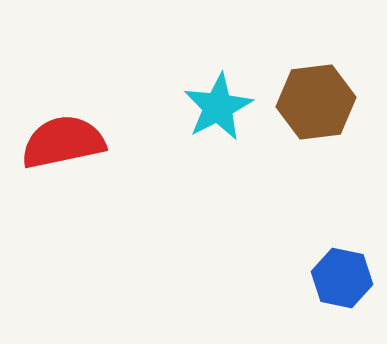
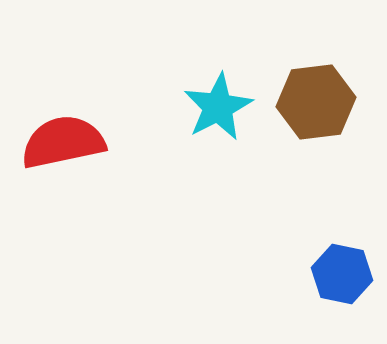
blue hexagon: moved 4 px up
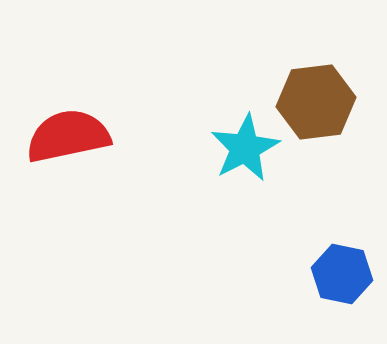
cyan star: moved 27 px right, 41 px down
red semicircle: moved 5 px right, 6 px up
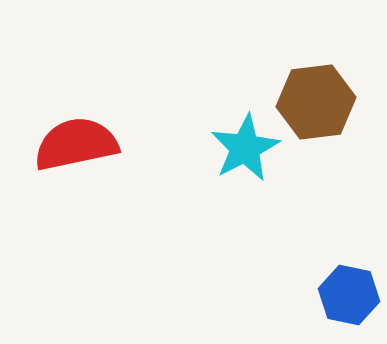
red semicircle: moved 8 px right, 8 px down
blue hexagon: moved 7 px right, 21 px down
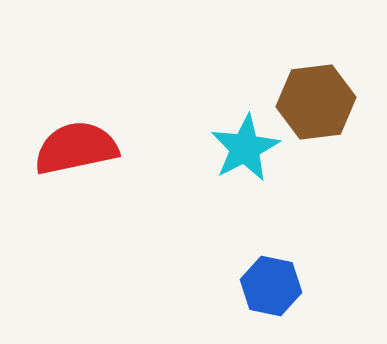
red semicircle: moved 4 px down
blue hexagon: moved 78 px left, 9 px up
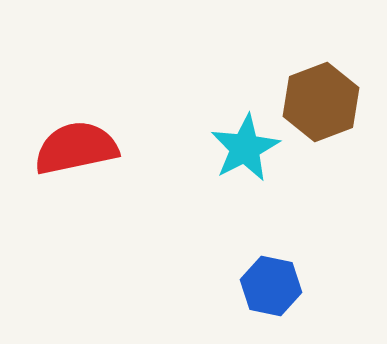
brown hexagon: moved 5 px right; rotated 14 degrees counterclockwise
